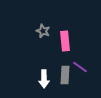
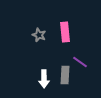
gray star: moved 4 px left, 4 px down
pink rectangle: moved 9 px up
purple line: moved 5 px up
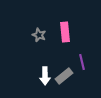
purple line: moved 2 px right; rotated 42 degrees clockwise
gray rectangle: moved 1 px left, 1 px down; rotated 48 degrees clockwise
white arrow: moved 1 px right, 3 px up
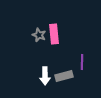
pink rectangle: moved 11 px left, 2 px down
purple line: rotated 14 degrees clockwise
gray rectangle: rotated 24 degrees clockwise
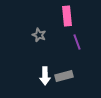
pink rectangle: moved 13 px right, 18 px up
purple line: moved 5 px left, 20 px up; rotated 21 degrees counterclockwise
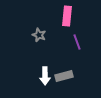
pink rectangle: rotated 12 degrees clockwise
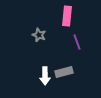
gray rectangle: moved 4 px up
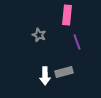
pink rectangle: moved 1 px up
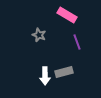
pink rectangle: rotated 66 degrees counterclockwise
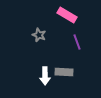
gray rectangle: rotated 18 degrees clockwise
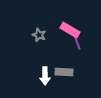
pink rectangle: moved 3 px right, 15 px down
